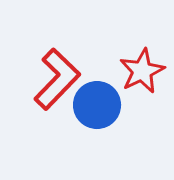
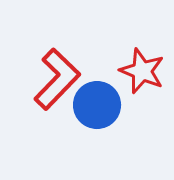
red star: rotated 24 degrees counterclockwise
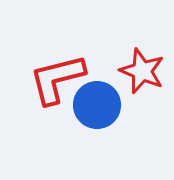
red L-shape: rotated 148 degrees counterclockwise
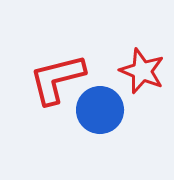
blue circle: moved 3 px right, 5 px down
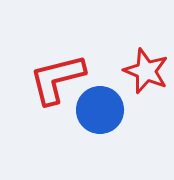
red star: moved 4 px right
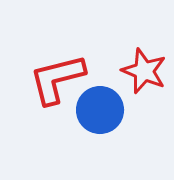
red star: moved 2 px left
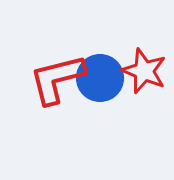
blue circle: moved 32 px up
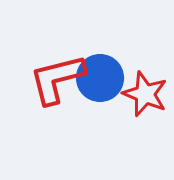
red star: moved 1 px right, 23 px down
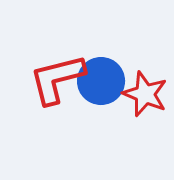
blue circle: moved 1 px right, 3 px down
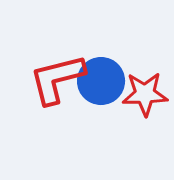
red star: rotated 24 degrees counterclockwise
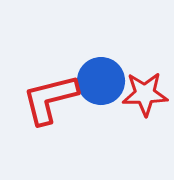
red L-shape: moved 7 px left, 20 px down
